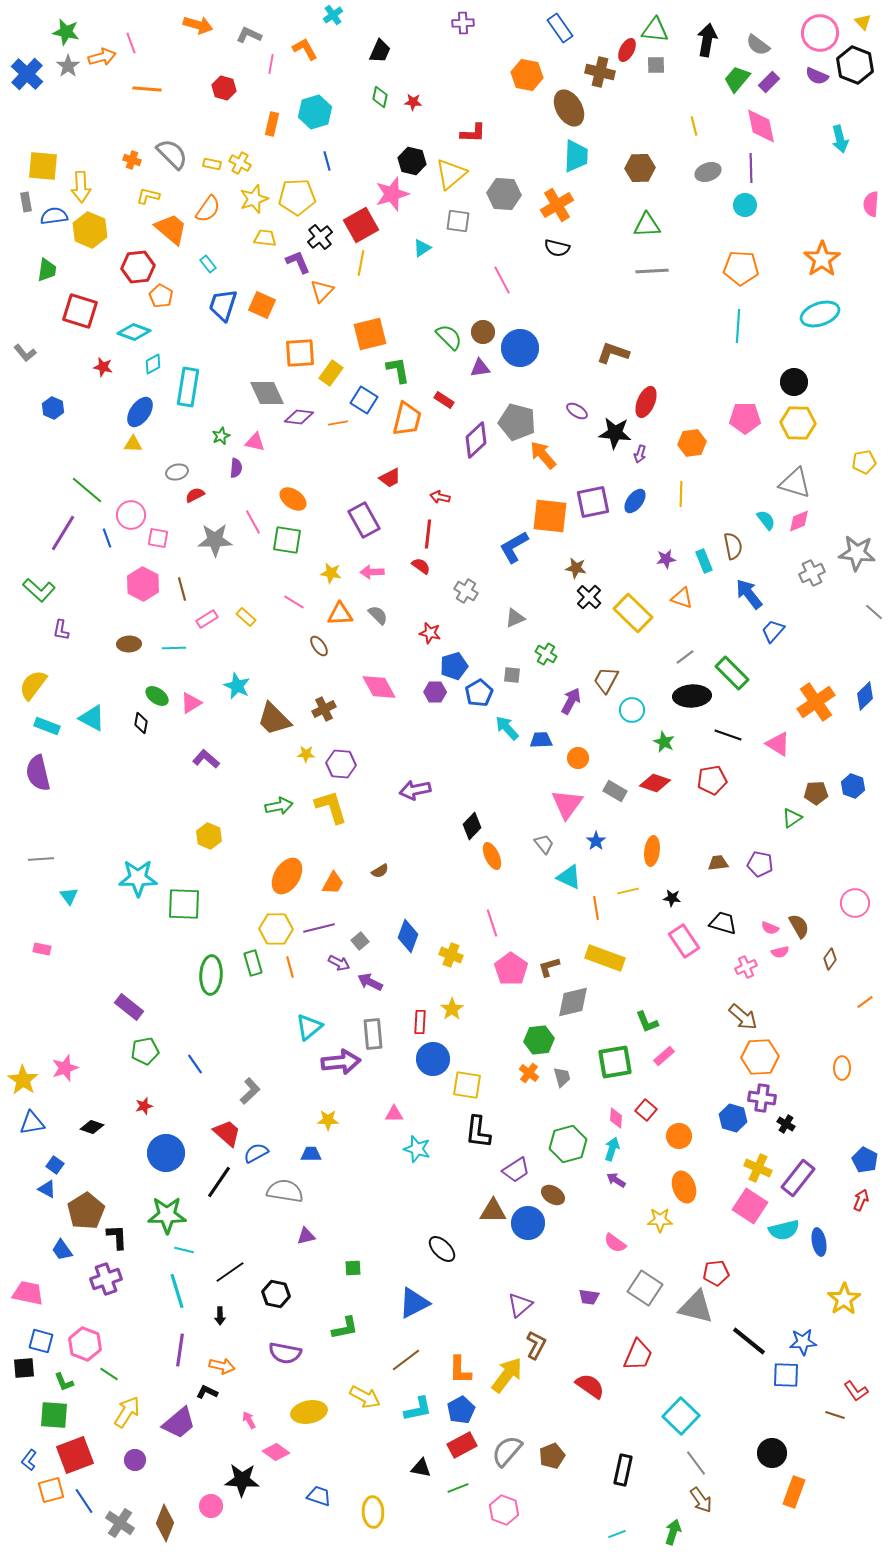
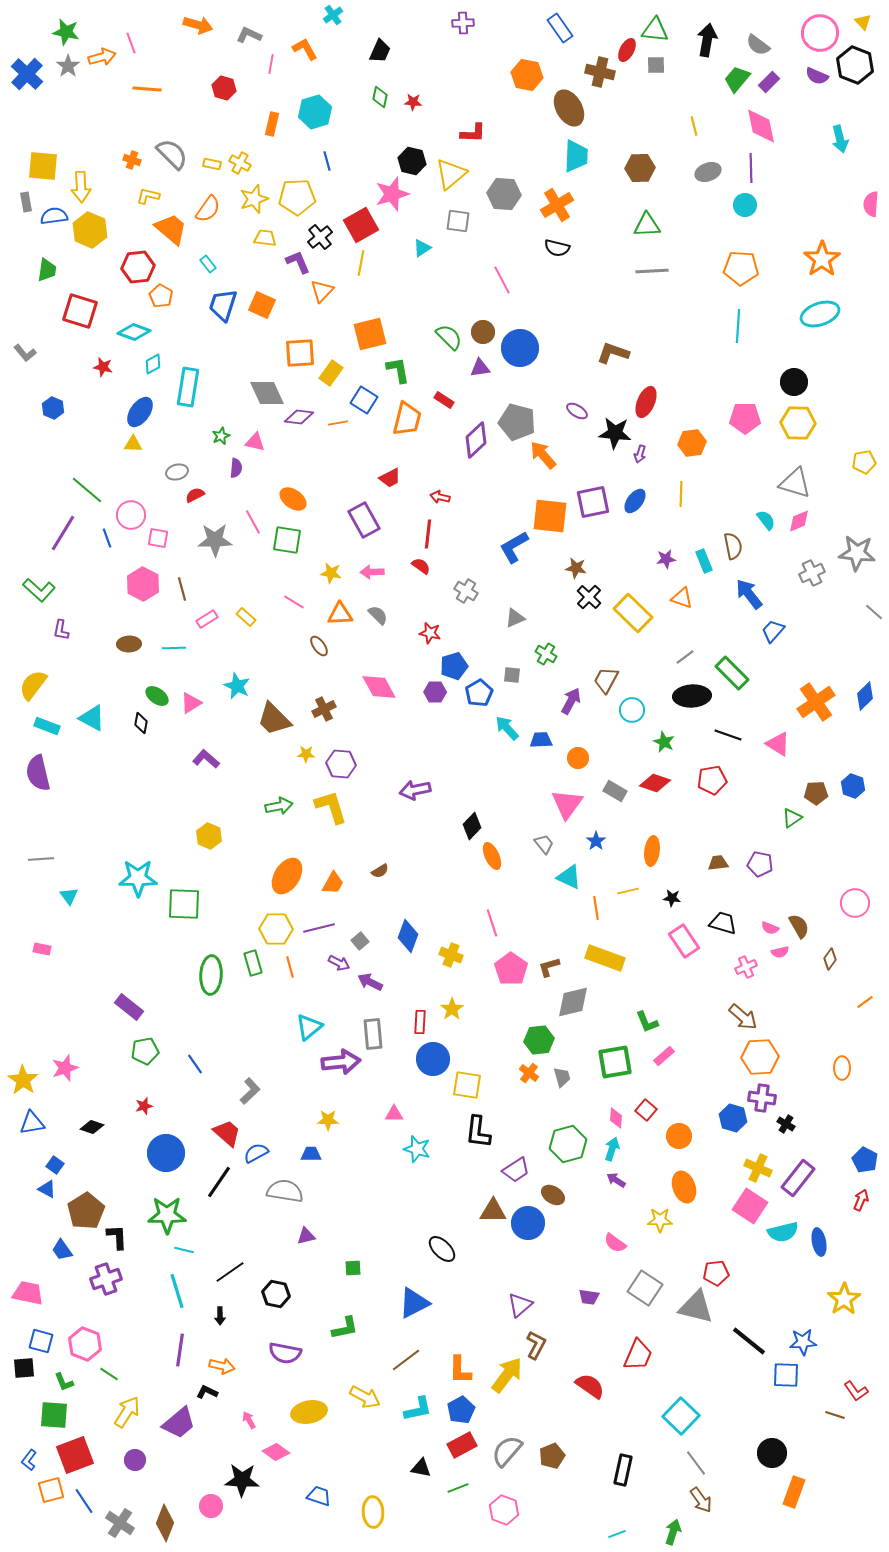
cyan semicircle at (784, 1230): moved 1 px left, 2 px down
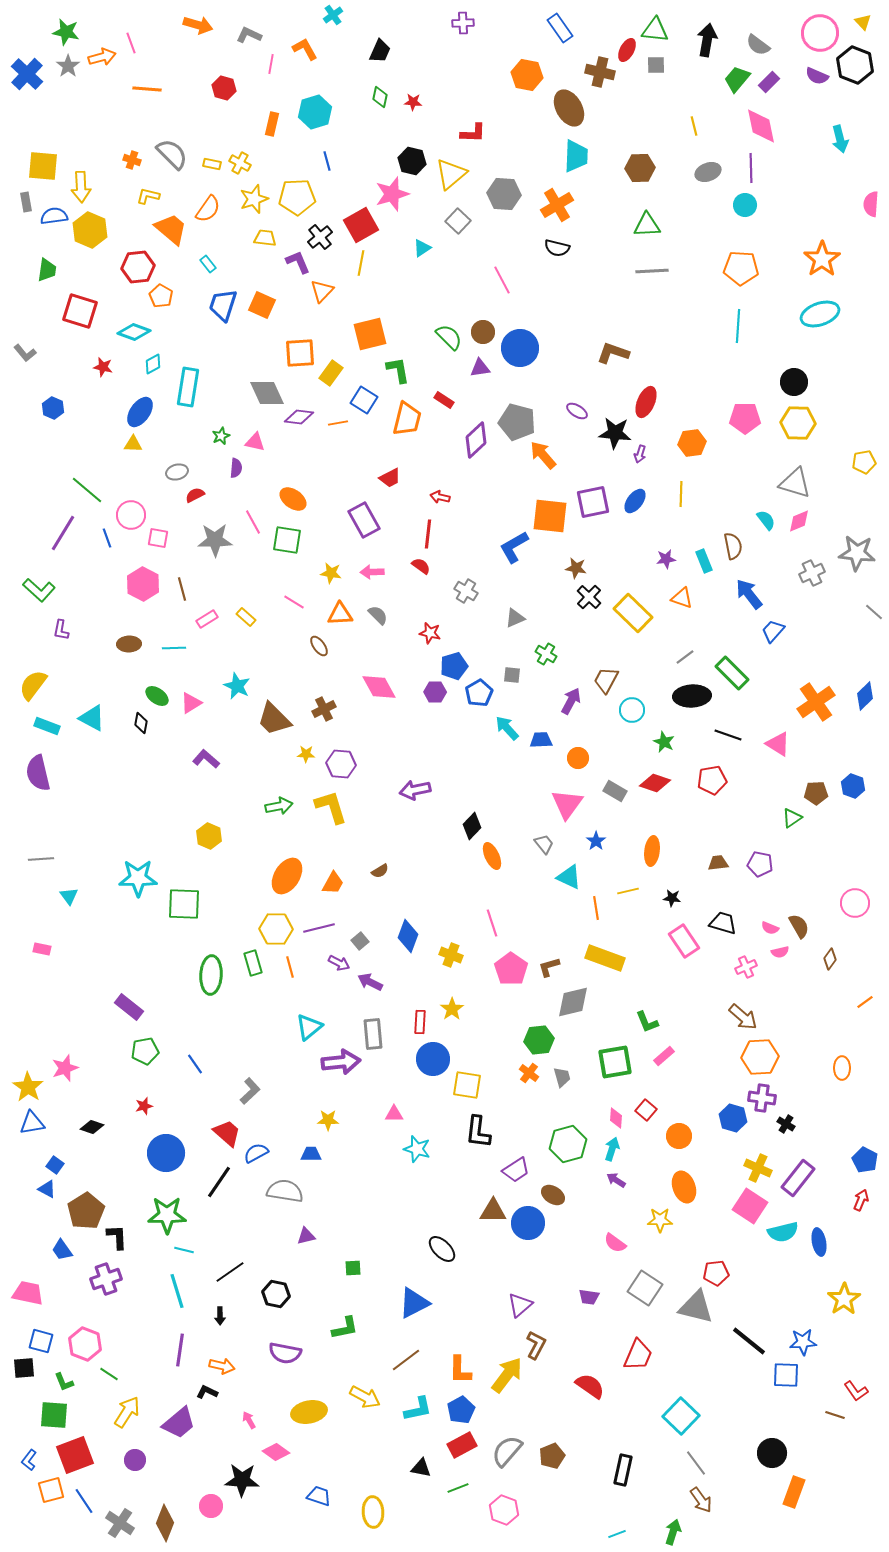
gray square at (458, 221): rotated 35 degrees clockwise
yellow star at (23, 1080): moved 5 px right, 7 px down
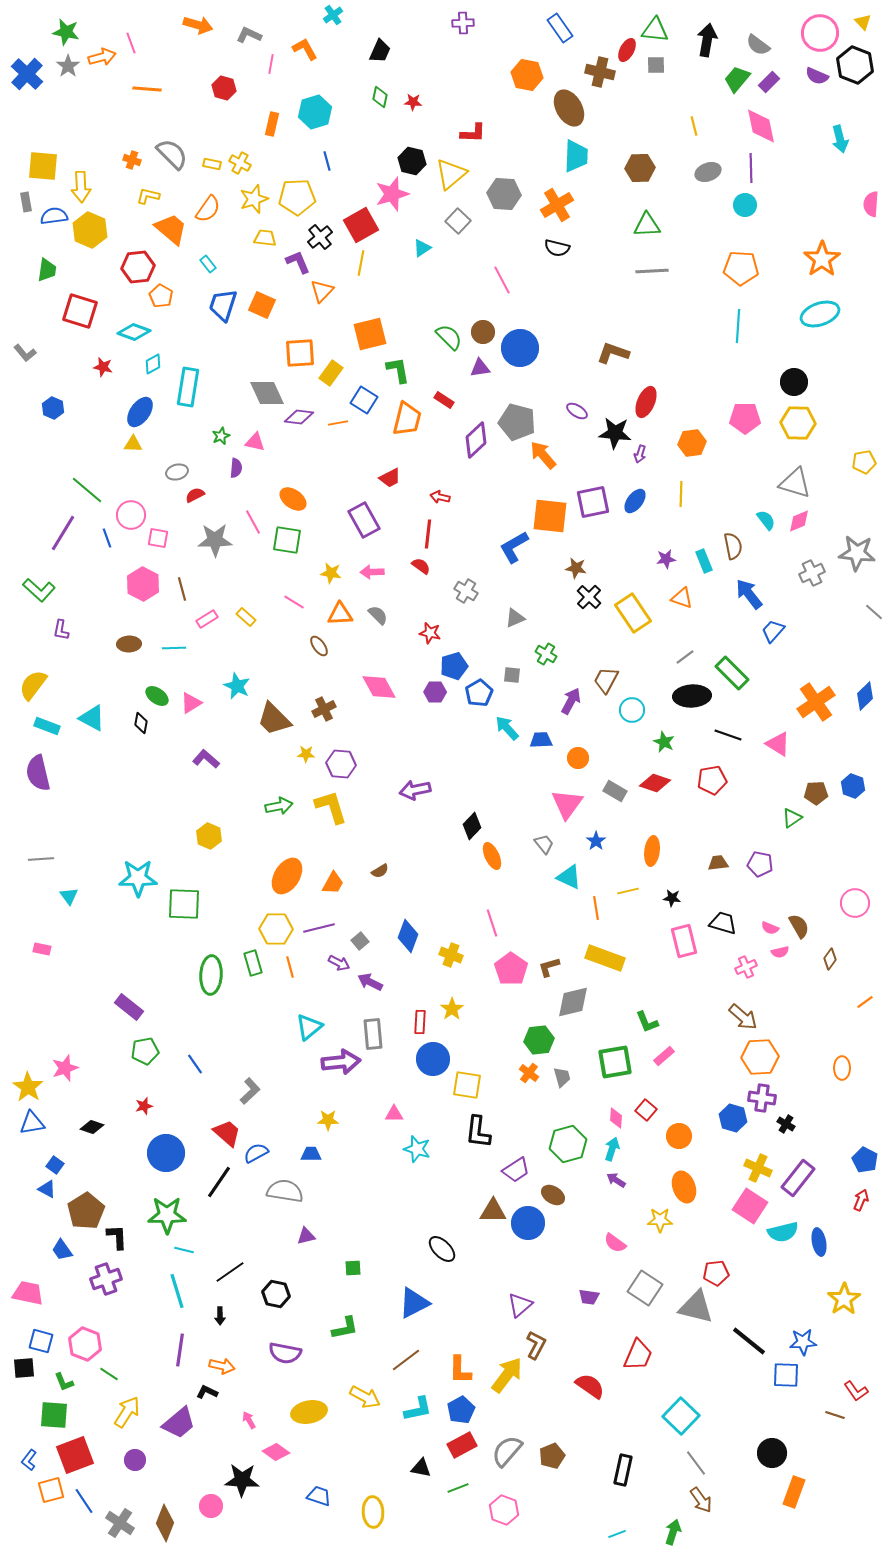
yellow rectangle at (633, 613): rotated 12 degrees clockwise
pink rectangle at (684, 941): rotated 20 degrees clockwise
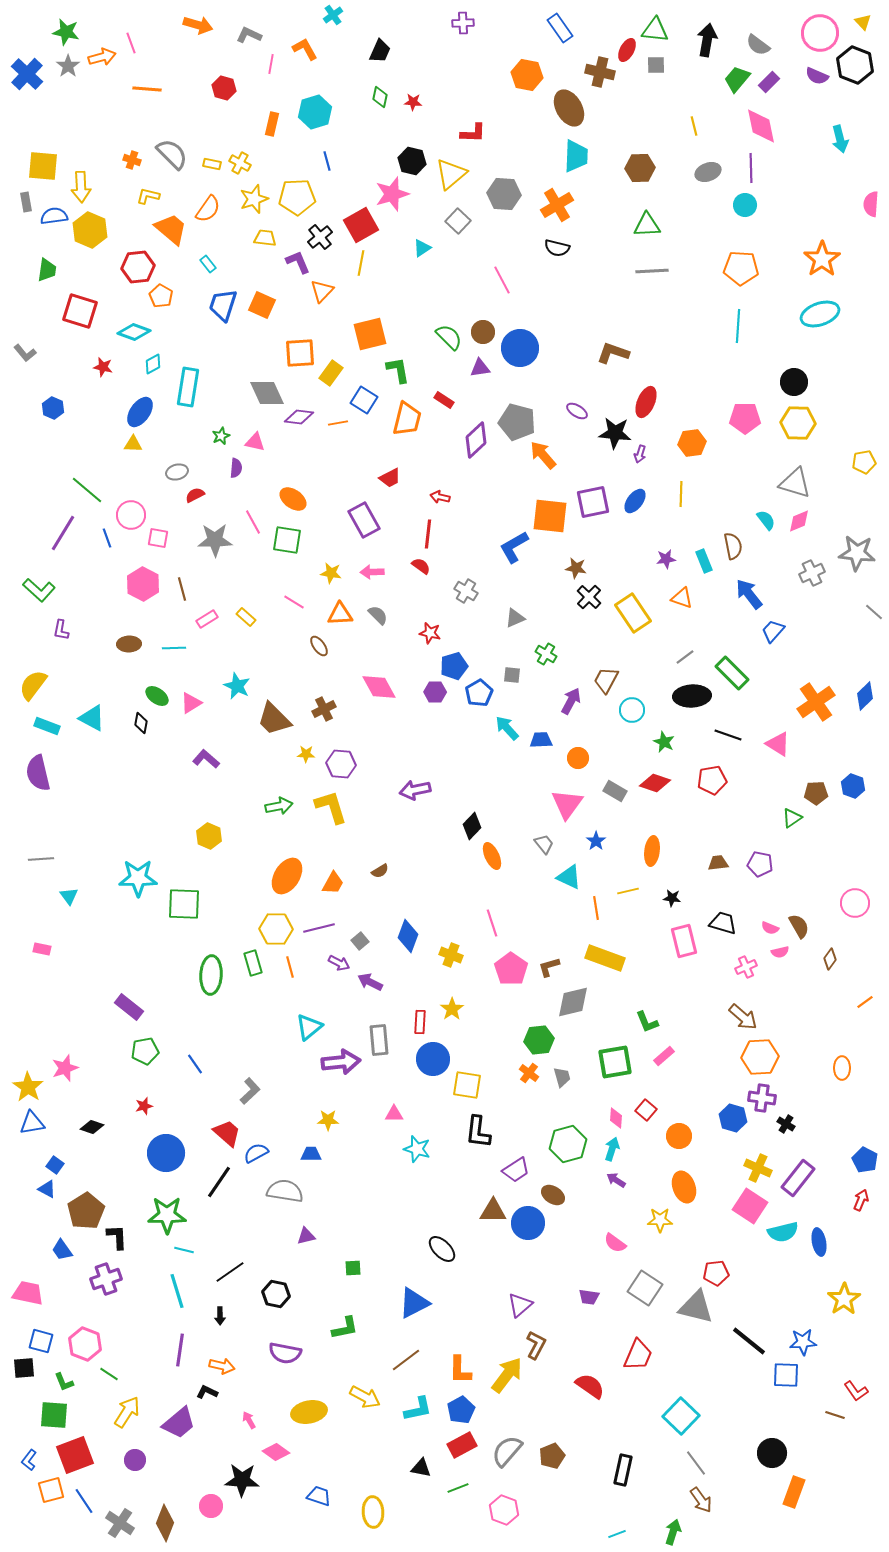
gray rectangle at (373, 1034): moved 6 px right, 6 px down
